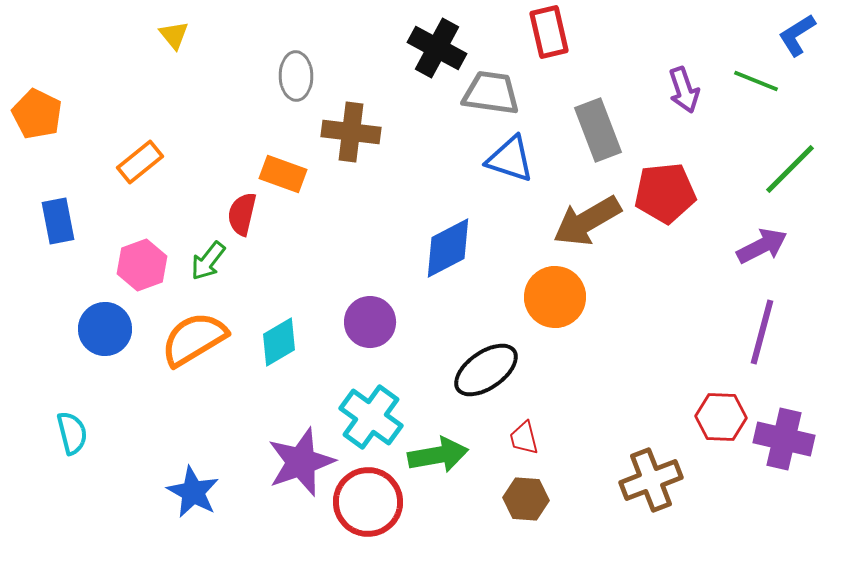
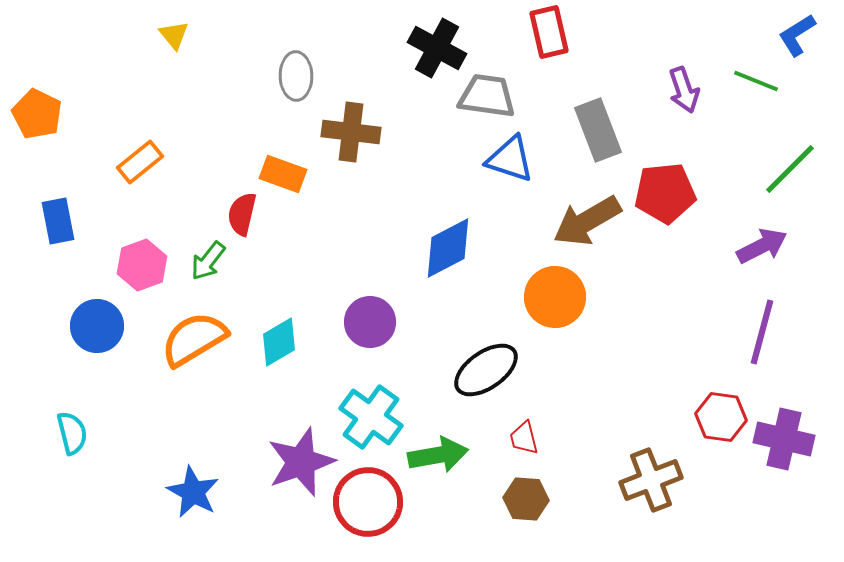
gray trapezoid at (491, 93): moved 4 px left, 3 px down
blue circle at (105, 329): moved 8 px left, 3 px up
red hexagon at (721, 417): rotated 6 degrees clockwise
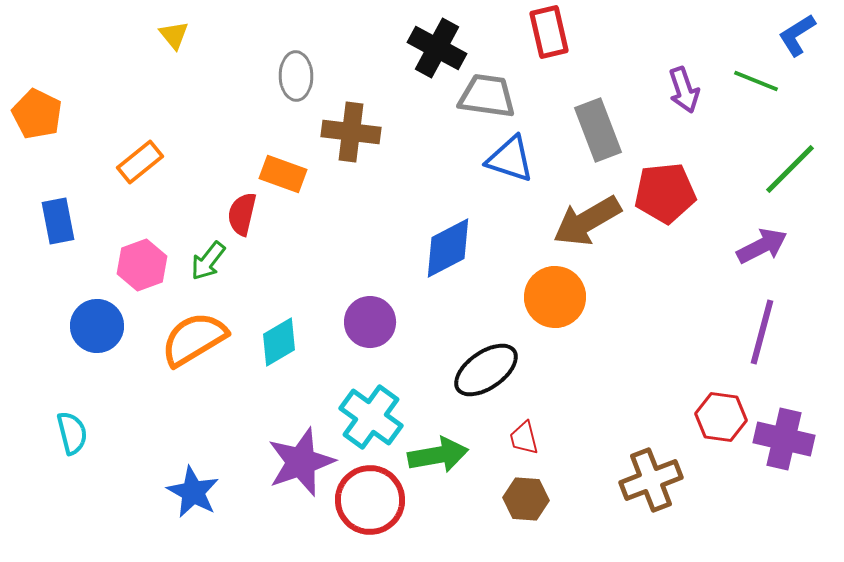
red circle at (368, 502): moved 2 px right, 2 px up
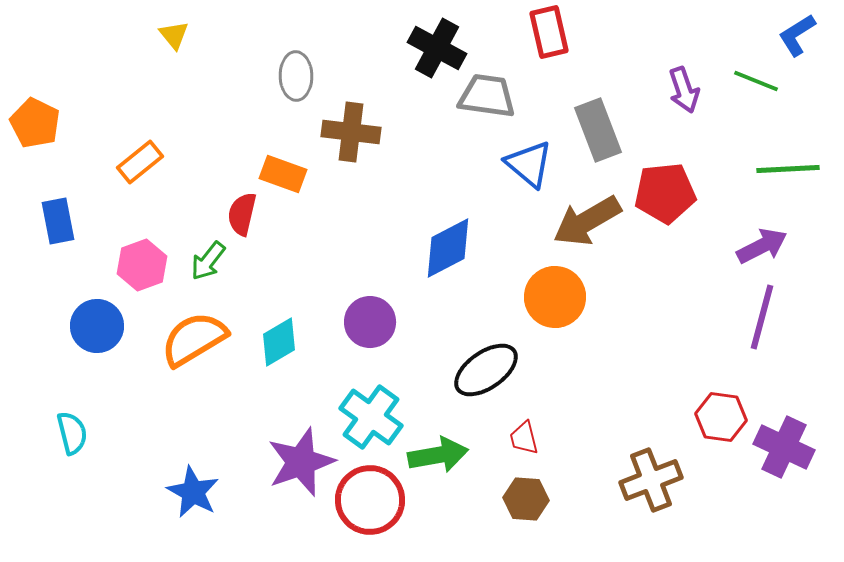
orange pentagon at (37, 114): moved 2 px left, 9 px down
blue triangle at (510, 159): moved 19 px right, 5 px down; rotated 22 degrees clockwise
green line at (790, 169): moved 2 px left; rotated 42 degrees clockwise
purple line at (762, 332): moved 15 px up
purple cross at (784, 439): moved 8 px down; rotated 12 degrees clockwise
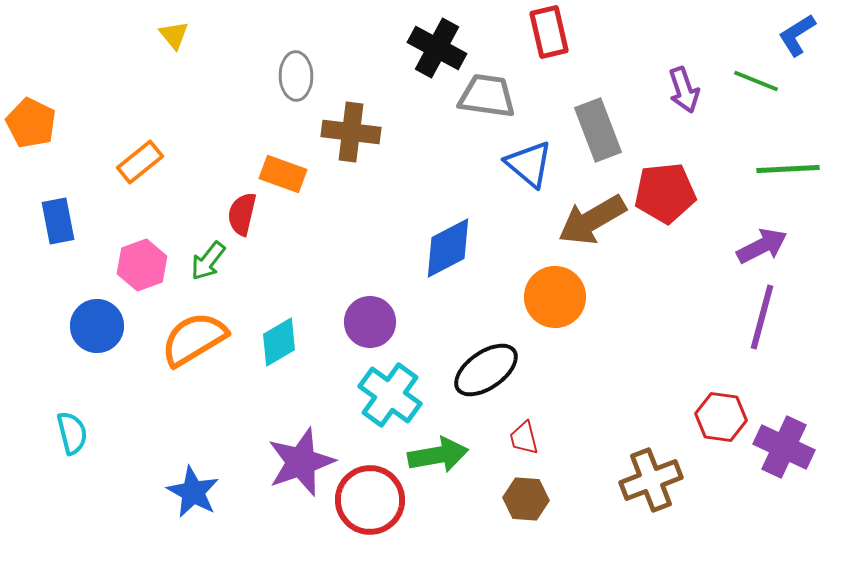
orange pentagon at (35, 123): moved 4 px left
brown arrow at (587, 221): moved 5 px right, 1 px up
cyan cross at (371, 417): moved 19 px right, 22 px up
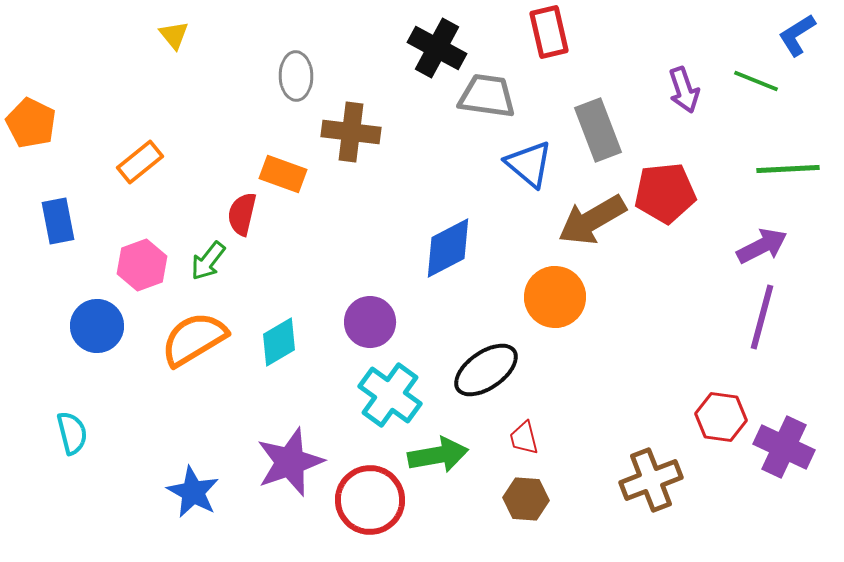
purple star at (301, 462): moved 11 px left
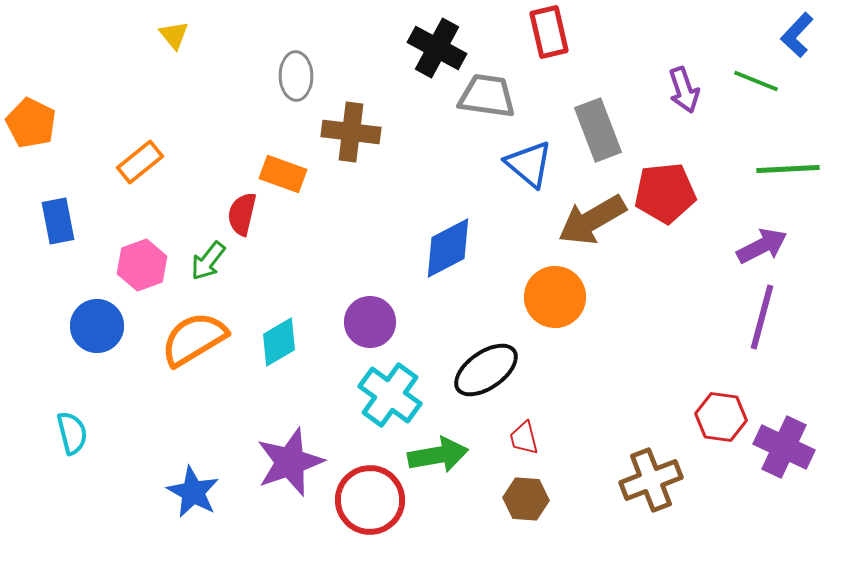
blue L-shape at (797, 35): rotated 15 degrees counterclockwise
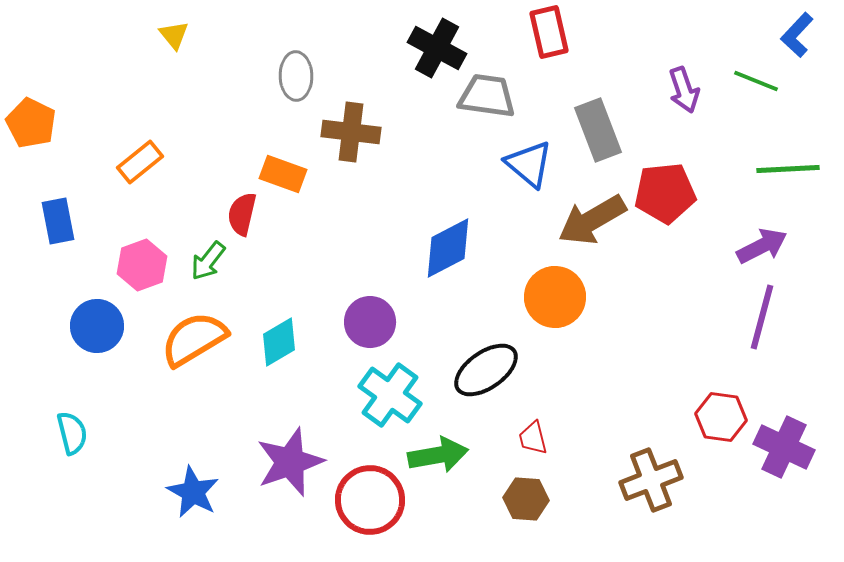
red trapezoid at (524, 438): moved 9 px right
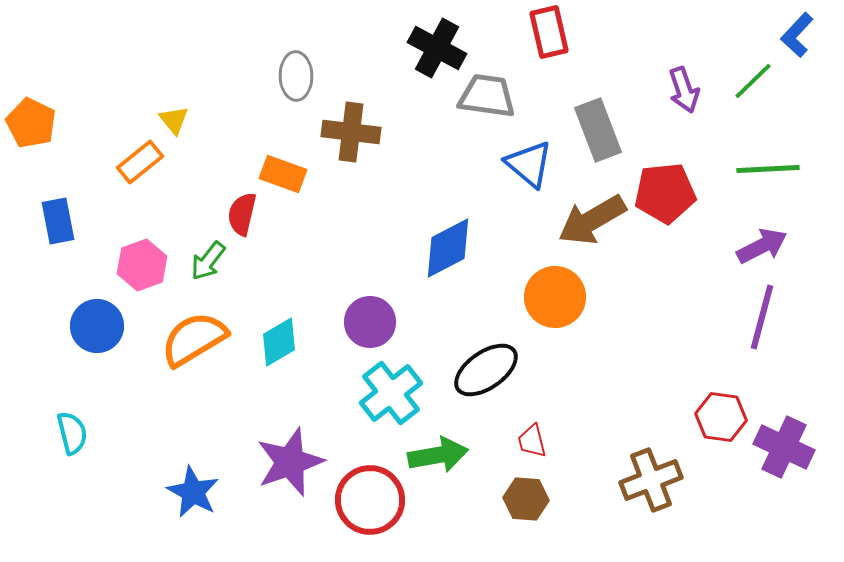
yellow triangle at (174, 35): moved 85 px down
green line at (756, 81): moved 3 px left; rotated 66 degrees counterclockwise
green line at (788, 169): moved 20 px left
cyan cross at (390, 395): moved 1 px right, 2 px up; rotated 16 degrees clockwise
red trapezoid at (533, 438): moved 1 px left, 3 px down
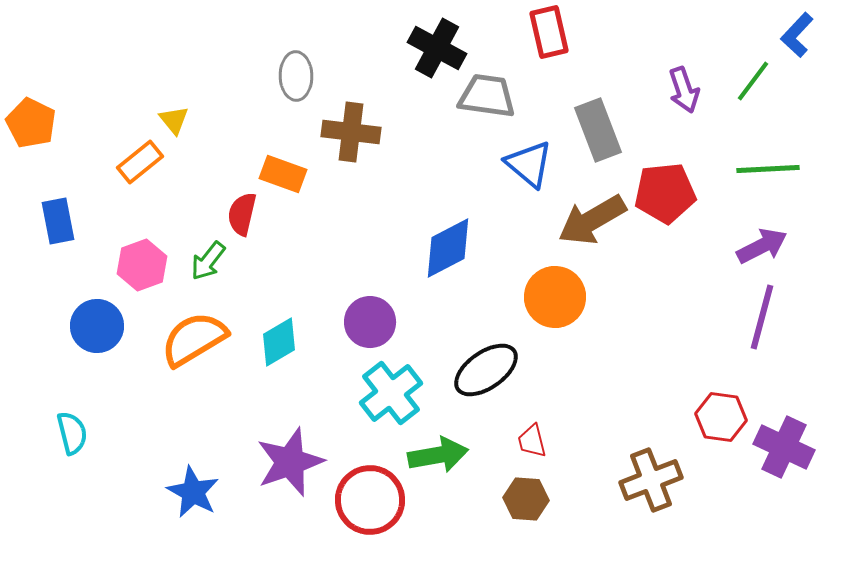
green line at (753, 81): rotated 9 degrees counterclockwise
